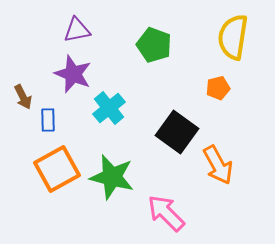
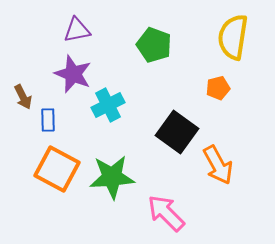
cyan cross: moved 1 px left, 3 px up; rotated 12 degrees clockwise
orange square: rotated 33 degrees counterclockwise
green star: rotated 18 degrees counterclockwise
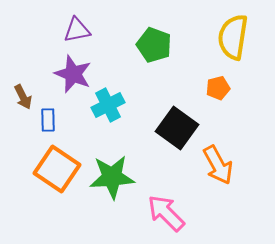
black square: moved 4 px up
orange square: rotated 6 degrees clockwise
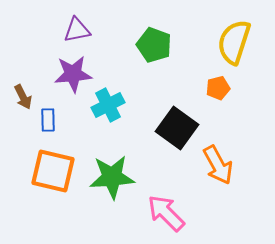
yellow semicircle: moved 1 px right, 5 px down; rotated 9 degrees clockwise
purple star: rotated 27 degrees counterclockwise
orange square: moved 4 px left, 2 px down; rotated 21 degrees counterclockwise
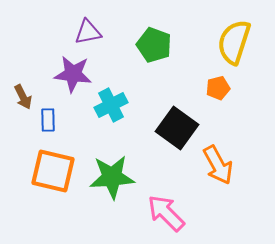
purple triangle: moved 11 px right, 2 px down
purple star: rotated 12 degrees clockwise
cyan cross: moved 3 px right
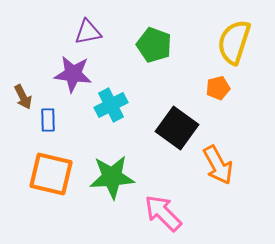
orange square: moved 2 px left, 3 px down
pink arrow: moved 3 px left
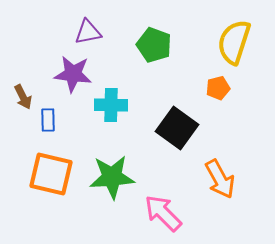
cyan cross: rotated 28 degrees clockwise
orange arrow: moved 2 px right, 14 px down
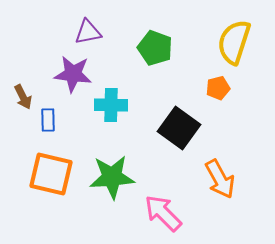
green pentagon: moved 1 px right, 3 px down
black square: moved 2 px right
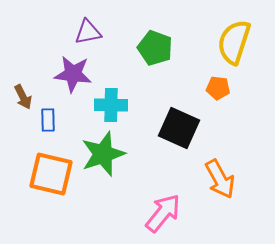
orange pentagon: rotated 20 degrees clockwise
black square: rotated 12 degrees counterclockwise
green star: moved 9 px left, 23 px up; rotated 15 degrees counterclockwise
pink arrow: rotated 84 degrees clockwise
